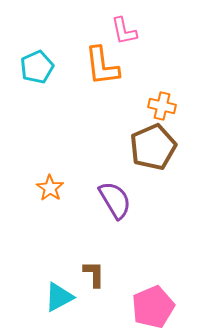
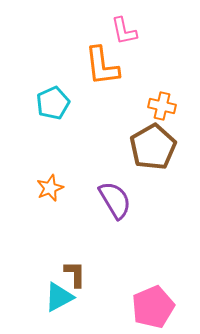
cyan pentagon: moved 16 px right, 36 px down
brown pentagon: rotated 6 degrees counterclockwise
orange star: rotated 16 degrees clockwise
brown L-shape: moved 19 px left
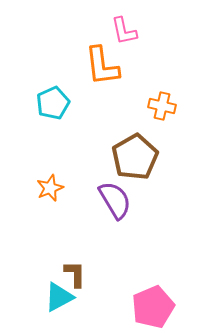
brown pentagon: moved 18 px left, 10 px down
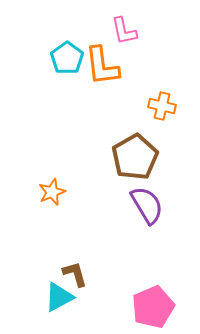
cyan pentagon: moved 14 px right, 45 px up; rotated 12 degrees counterclockwise
orange star: moved 2 px right, 4 px down
purple semicircle: moved 32 px right, 5 px down
brown L-shape: rotated 16 degrees counterclockwise
